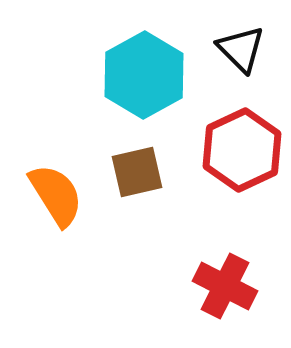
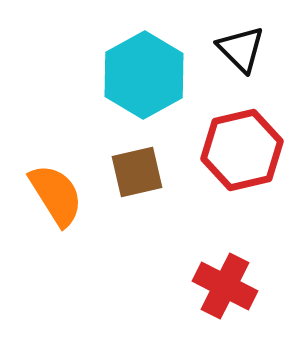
red hexagon: rotated 12 degrees clockwise
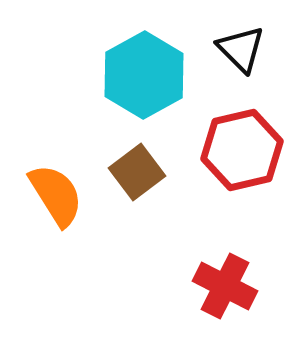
brown square: rotated 24 degrees counterclockwise
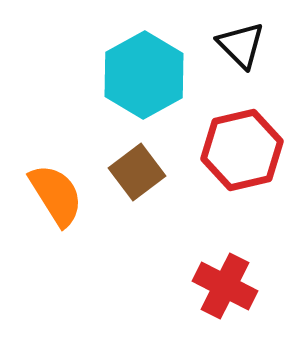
black triangle: moved 4 px up
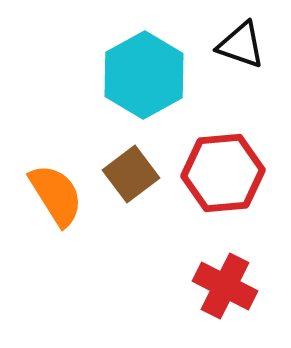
black triangle: rotated 26 degrees counterclockwise
red hexagon: moved 19 px left, 23 px down; rotated 8 degrees clockwise
brown square: moved 6 px left, 2 px down
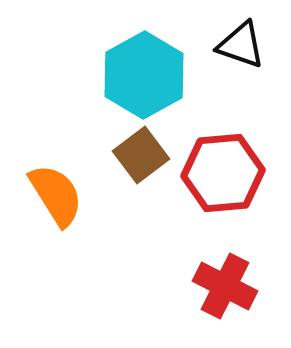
brown square: moved 10 px right, 19 px up
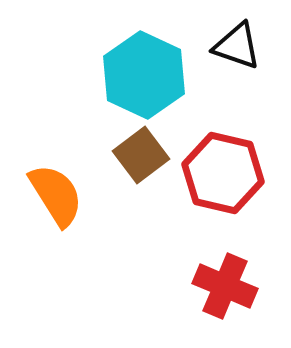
black triangle: moved 4 px left, 1 px down
cyan hexagon: rotated 6 degrees counterclockwise
red hexagon: rotated 18 degrees clockwise
red cross: rotated 4 degrees counterclockwise
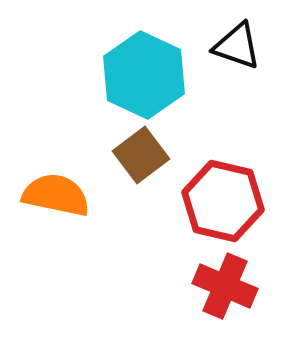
red hexagon: moved 28 px down
orange semicircle: rotated 46 degrees counterclockwise
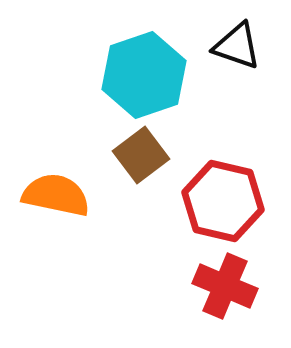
cyan hexagon: rotated 16 degrees clockwise
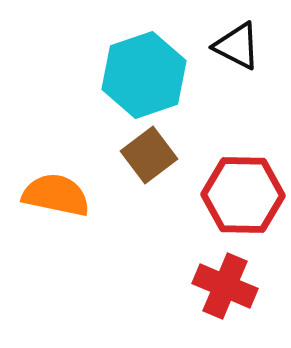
black triangle: rotated 8 degrees clockwise
brown square: moved 8 px right
red hexagon: moved 20 px right, 6 px up; rotated 12 degrees counterclockwise
